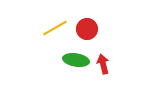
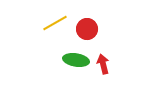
yellow line: moved 5 px up
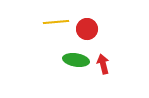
yellow line: moved 1 px right, 1 px up; rotated 25 degrees clockwise
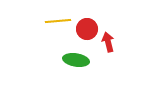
yellow line: moved 2 px right, 1 px up
red arrow: moved 5 px right, 22 px up
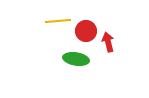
red circle: moved 1 px left, 2 px down
green ellipse: moved 1 px up
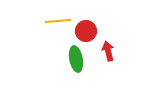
red arrow: moved 9 px down
green ellipse: rotated 70 degrees clockwise
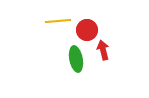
red circle: moved 1 px right, 1 px up
red arrow: moved 5 px left, 1 px up
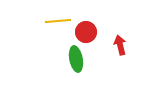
red circle: moved 1 px left, 2 px down
red arrow: moved 17 px right, 5 px up
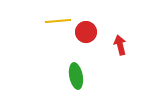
green ellipse: moved 17 px down
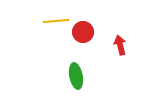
yellow line: moved 2 px left
red circle: moved 3 px left
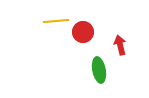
green ellipse: moved 23 px right, 6 px up
